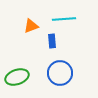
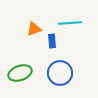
cyan line: moved 6 px right, 4 px down
orange triangle: moved 3 px right, 3 px down
green ellipse: moved 3 px right, 4 px up
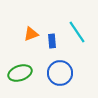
cyan line: moved 7 px right, 9 px down; rotated 60 degrees clockwise
orange triangle: moved 3 px left, 5 px down
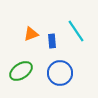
cyan line: moved 1 px left, 1 px up
green ellipse: moved 1 px right, 2 px up; rotated 15 degrees counterclockwise
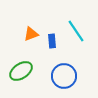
blue circle: moved 4 px right, 3 px down
